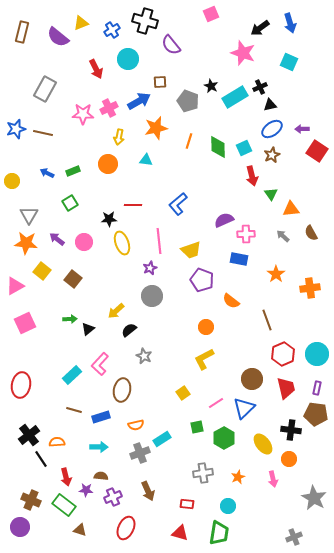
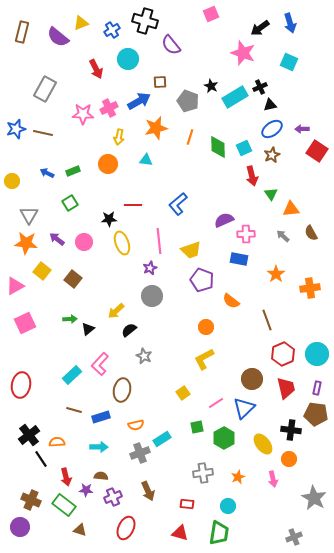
orange line at (189, 141): moved 1 px right, 4 px up
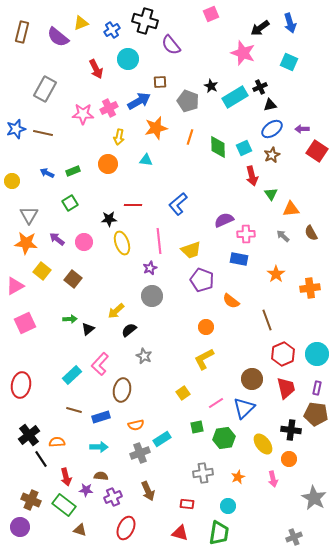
green hexagon at (224, 438): rotated 20 degrees clockwise
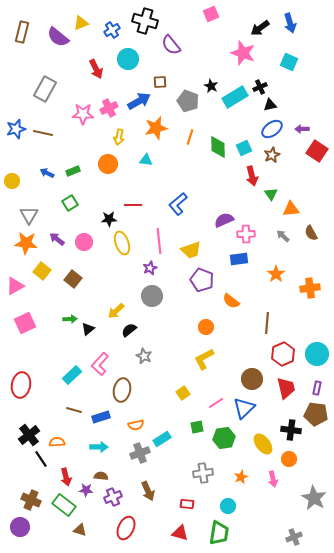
blue rectangle at (239, 259): rotated 18 degrees counterclockwise
brown line at (267, 320): moved 3 px down; rotated 25 degrees clockwise
orange star at (238, 477): moved 3 px right
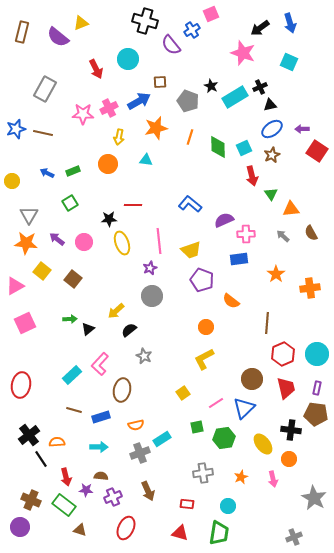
blue cross at (112, 30): moved 80 px right
blue L-shape at (178, 204): moved 12 px right; rotated 80 degrees clockwise
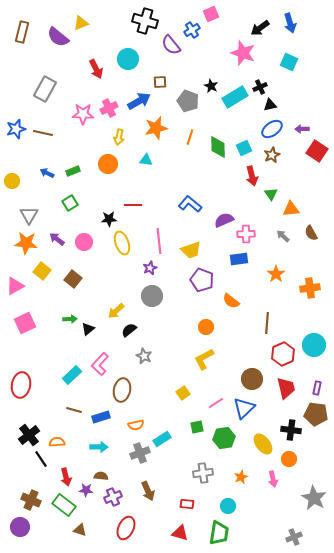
cyan circle at (317, 354): moved 3 px left, 9 px up
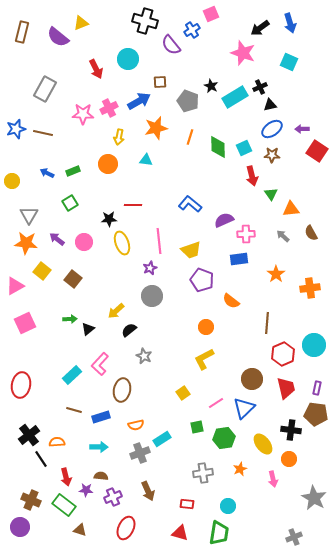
brown star at (272, 155): rotated 28 degrees clockwise
orange star at (241, 477): moved 1 px left, 8 px up
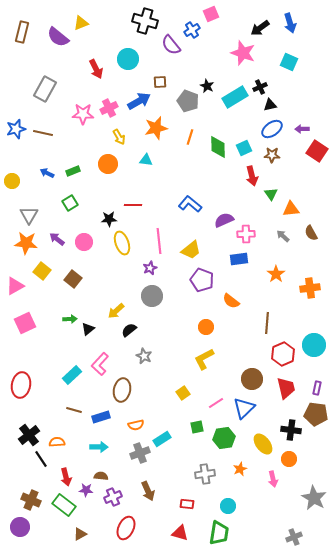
black star at (211, 86): moved 4 px left
yellow arrow at (119, 137): rotated 42 degrees counterclockwise
yellow trapezoid at (191, 250): rotated 20 degrees counterclockwise
gray cross at (203, 473): moved 2 px right, 1 px down
brown triangle at (80, 530): moved 4 px down; rotated 48 degrees counterclockwise
